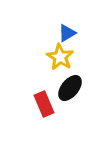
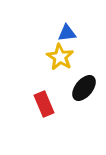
blue triangle: rotated 24 degrees clockwise
black ellipse: moved 14 px right
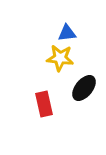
yellow star: moved 1 px down; rotated 24 degrees counterclockwise
red rectangle: rotated 10 degrees clockwise
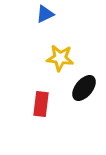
blue triangle: moved 22 px left, 19 px up; rotated 18 degrees counterclockwise
red rectangle: moved 3 px left; rotated 20 degrees clockwise
